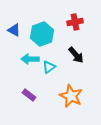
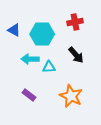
cyan hexagon: rotated 20 degrees clockwise
cyan triangle: rotated 32 degrees clockwise
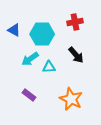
cyan arrow: rotated 36 degrees counterclockwise
orange star: moved 3 px down
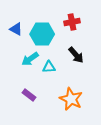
red cross: moved 3 px left
blue triangle: moved 2 px right, 1 px up
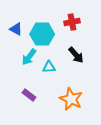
cyan arrow: moved 1 px left, 2 px up; rotated 18 degrees counterclockwise
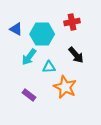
orange star: moved 6 px left, 12 px up
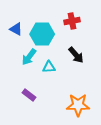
red cross: moved 1 px up
orange star: moved 13 px right, 18 px down; rotated 25 degrees counterclockwise
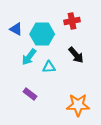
purple rectangle: moved 1 px right, 1 px up
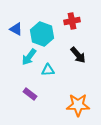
cyan hexagon: rotated 20 degrees clockwise
black arrow: moved 2 px right
cyan triangle: moved 1 px left, 3 px down
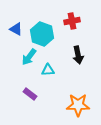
black arrow: rotated 30 degrees clockwise
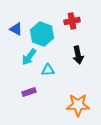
purple rectangle: moved 1 px left, 2 px up; rotated 56 degrees counterclockwise
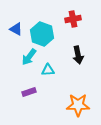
red cross: moved 1 px right, 2 px up
